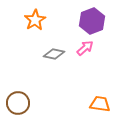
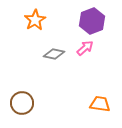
brown circle: moved 4 px right
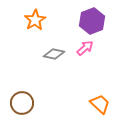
orange trapezoid: rotated 35 degrees clockwise
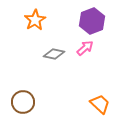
brown circle: moved 1 px right, 1 px up
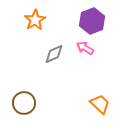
pink arrow: rotated 108 degrees counterclockwise
gray diamond: rotated 35 degrees counterclockwise
brown circle: moved 1 px right, 1 px down
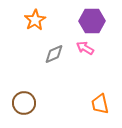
purple hexagon: rotated 20 degrees clockwise
orange trapezoid: rotated 145 degrees counterclockwise
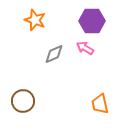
orange star: rotated 20 degrees counterclockwise
brown circle: moved 1 px left, 2 px up
